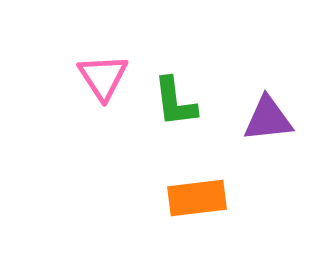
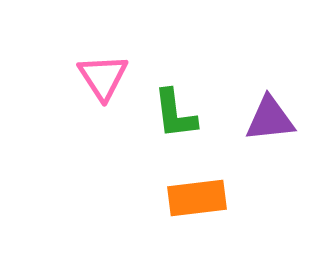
green L-shape: moved 12 px down
purple triangle: moved 2 px right
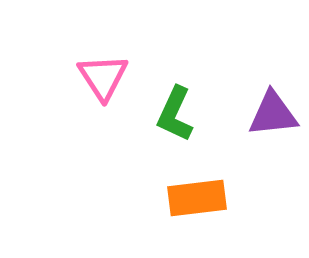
green L-shape: rotated 32 degrees clockwise
purple triangle: moved 3 px right, 5 px up
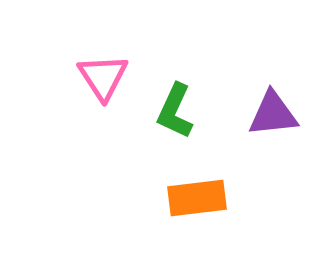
green L-shape: moved 3 px up
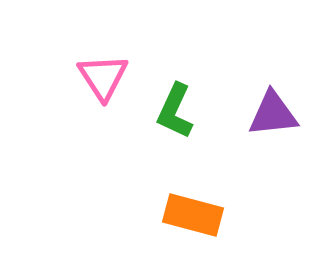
orange rectangle: moved 4 px left, 17 px down; rotated 22 degrees clockwise
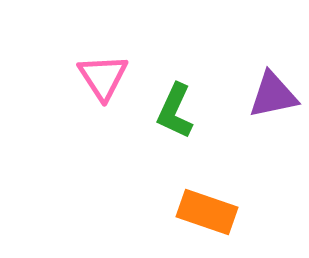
purple triangle: moved 19 px up; rotated 6 degrees counterclockwise
orange rectangle: moved 14 px right, 3 px up; rotated 4 degrees clockwise
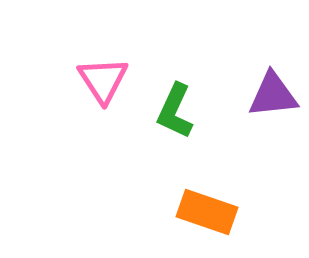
pink triangle: moved 3 px down
purple triangle: rotated 6 degrees clockwise
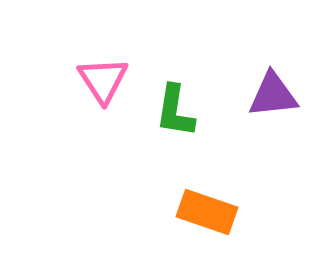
green L-shape: rotated 16 degrees counterclockwise
